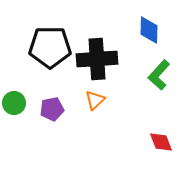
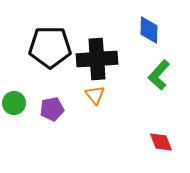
orange triangle: moved 5 px up; rotated 25 degrees counterclockwise
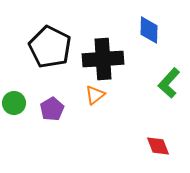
black pentagon: rotated 27 degrees clockwise
black cross: moved 6 px right
green L-shape: moved 10 px right, 8 px down
orange triangle: rotated 30 degrees clockwise
purple pentagon: rotated 20 degrees counterclockwise
red diamond: moved 3 px left, 4 px down
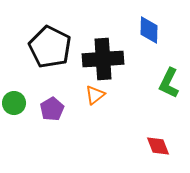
green L-shape: rotated 16 degrees counterclockwise
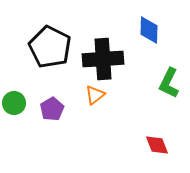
red diamond: moved 1 px left, 1 px up
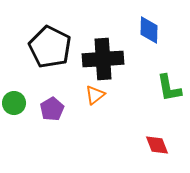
green L-shape: moved 5 px down; rotated 36 degrees counterclockwise
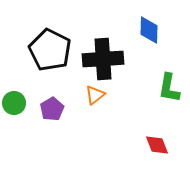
black pentagon: moved 3 px down
green L-shape: rotated 20 degrees clockwise
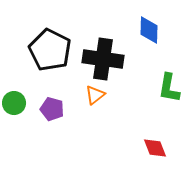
black cross: rotated 12 degrees clockwise
purple pentagon: rotated 25 degrees counterclockwise
red diamond: moved 2 px left, 3 px down
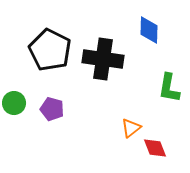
orange triangle: moved 36 px right, 33 px down
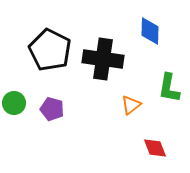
blue diamond: moved 1 px right, 1 px down
orange triangle: moved 23 px up
